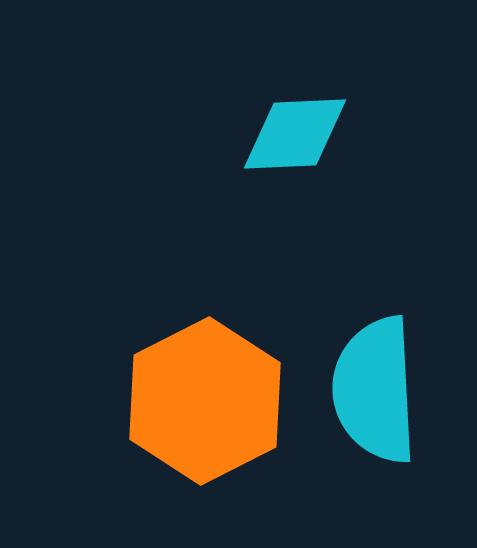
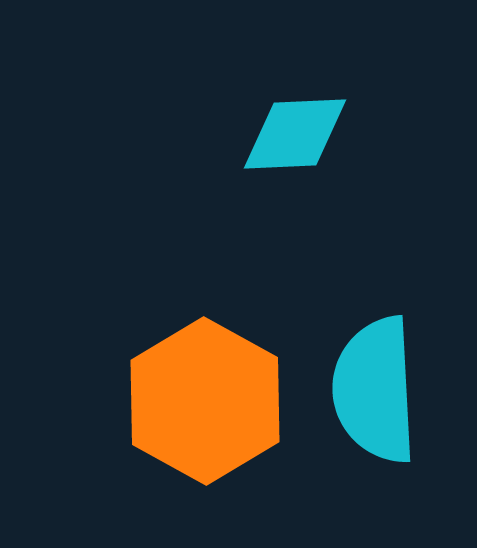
orange hexagon: rotated 4 degrees counterclockwise
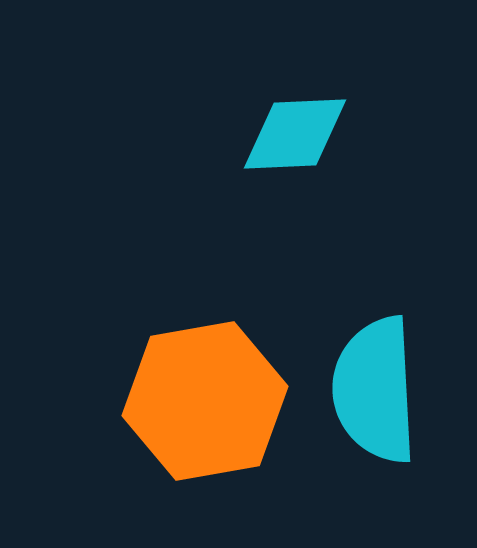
orange hexagon: rotated 21 degrees clockwise
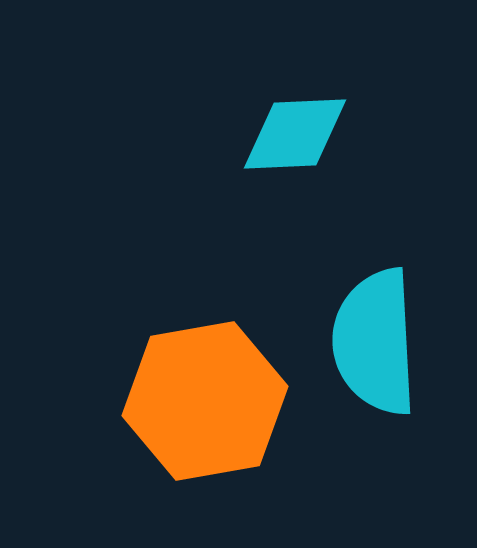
cyan semicircle: moved 48 px up
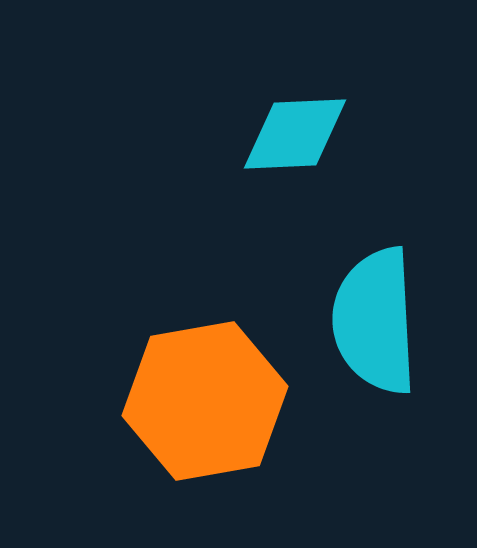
cyan semicircle: moved 21 px up
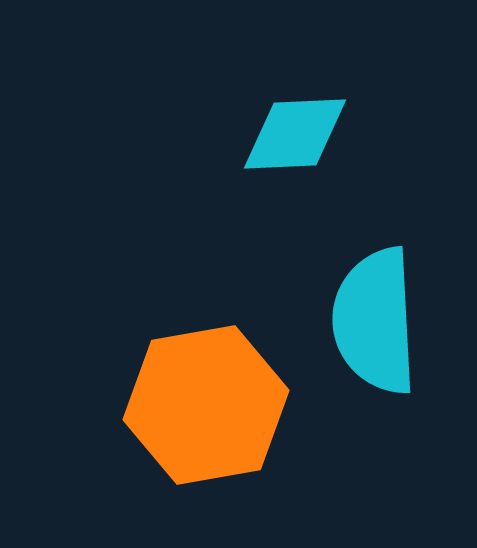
orange hexagon: moved 1 px right, 4 px down
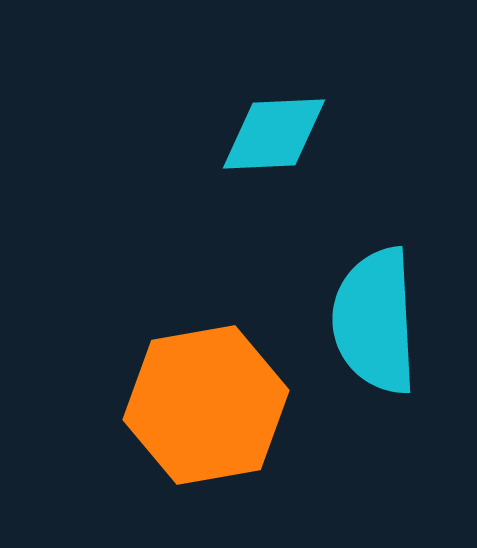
cyan diamond: moved 21 px left
